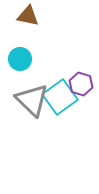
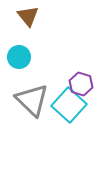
brown triangle: rotated 40 degrees clockwise
cyan circle: moved 1 px left, 2 px up
cyan square: moved 9 px right, 8 px down; rotated 12 degrees counterclockwise
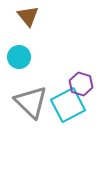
gray triangle: moved 1 px left, 2 px down
cyan square: moved 1 px left; rotated 20 degrees clockwise
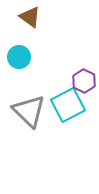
brown triangle: moved 2 px right, 1 px down; rotated 15 degrees counterclockwise
purple hexagon: moved 3 px right, 3 px up; rotated 10 degrees clockwise
gray triangle: moved 2 px left, 9 px down
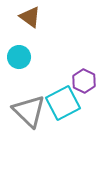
cyan square: moved 5 px left, 2 px up
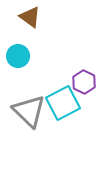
cyan circle: moved 1 px left, 1 px up
purple hexagon: moved 1 px down
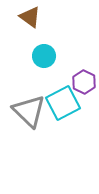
cyan circle: moved 26 px right
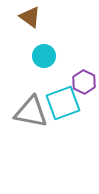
cyan square: rotated 8 degrees clockwise
gray triangle: moved 2 px right, 1 px down; rotated 33 degrees counterclockwise
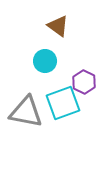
brown triangle: moved 28 px right, 9 px down
cyan circle: moved 1 px right, 5 px down
gray triangle: moved 5 px left
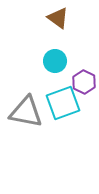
brown triangle: moved 8 px up
cyan circle: moved 10 px right
